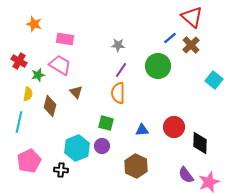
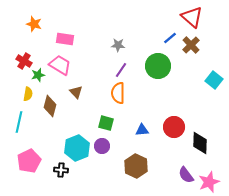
red cross: moved 5 px right
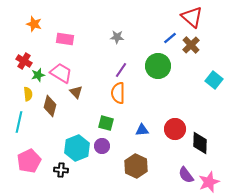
gray star: moved 1 px left, 8 px up
pink trapezoid: moved 1 px right, 8 px down
yellow semicircle: rotated 16 degrees counterclockwise
red circle: moved 1 px right, 2 px down
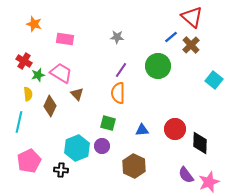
blue line: moved 1 px right, 1 px up
brown triangle: moved 1 px right, 2 px down
brown diamond: rotated 10 degrees clockwise
green square: moved 2 px right
brown hexagon: moved 2 px left
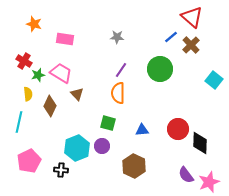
green circle: moved 2 px right, 3 px down
red circle: moved 3 px right
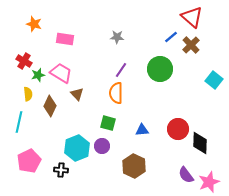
orange semicircle: moved 2 px left
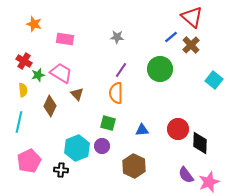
yellow semicircle: moved 5 px left, 4 px up
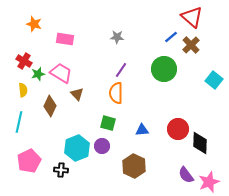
green circle: moved 4 px right
green star: moved 1 px up
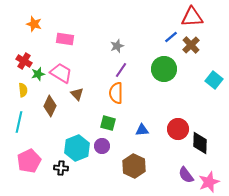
red triangle: rotated 45 degrees counterclockwise
gray star: moved 9 px down; rotated 24 degrees counterclockwise
black cross: moved 2 px up
